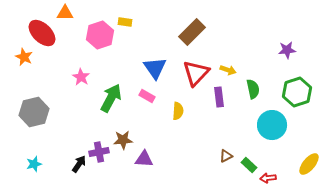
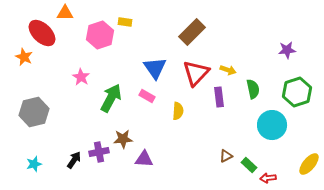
brown star: moved 1 px up
black arrow: moved 5 px left, 4 px up
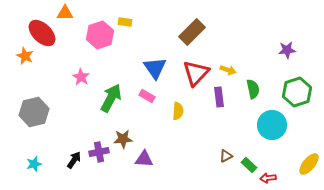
orange star: moved 1 px right, 1 px up
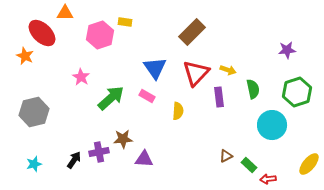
green arrow: rotated 20 degrees clockwise
red arrow: moved 1 px down
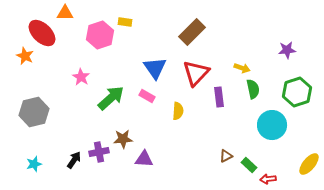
yellow arrow: moved 14 px right, 2 px up
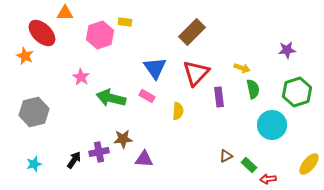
green arrow: rotated 124 degrees counterclockwise
